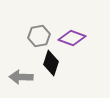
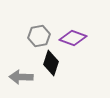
purple diamond: moved 1 px right
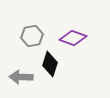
gray hexagon: moved 7 px left
black diamond: moved 1 px left, 1 px down
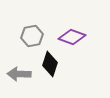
purple diamond: moved 1 px left, 1 px up
gray arrow: moved 2 px left, 3 px up
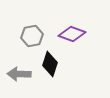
purple diamond: moved 3 px up
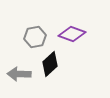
gray hexagon: moved 3 px right, 1 px down
black diamond: rotated 30 degrees clockwise
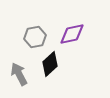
purple diamond: rotated 32 degrees counterclockwise
gray arrow: rotated 60 degrees clockwise
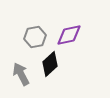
purple diamond: moved 3 px left, 1 px down
gray arrow: moved 2 px right
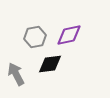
black diamond: rotated 35 degrees clockwise
gray arrow: moved 5 px left
